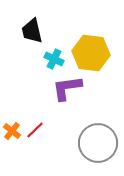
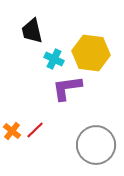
gray circle: moved 2 px left, 2 px down
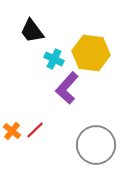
black trapezoid: rotated 24 degrees counterclockwise
purple L-shape: rotated 40 degrees counterclockwise
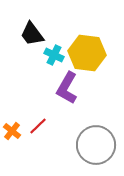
black trapezoid: moved 3 px down
yellow hexagon: moved 4 px left
cyan cross: moved 4 px up
purple L-shape: rotated 12 degrees counterclockwise
red line: moved 3 px right, 4 px up
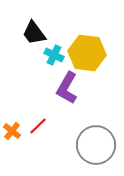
black trapezoid: moved 2 px right, 1 px up
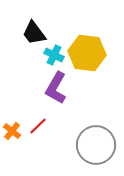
purple L-shape: moved 11 px left
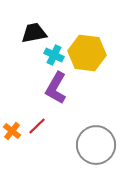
black trapezoid: rotated 116 degrees clockwise
red line: moved 1 px left
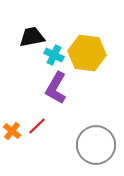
black trapezoid: moved 2 px left, 4 px down
